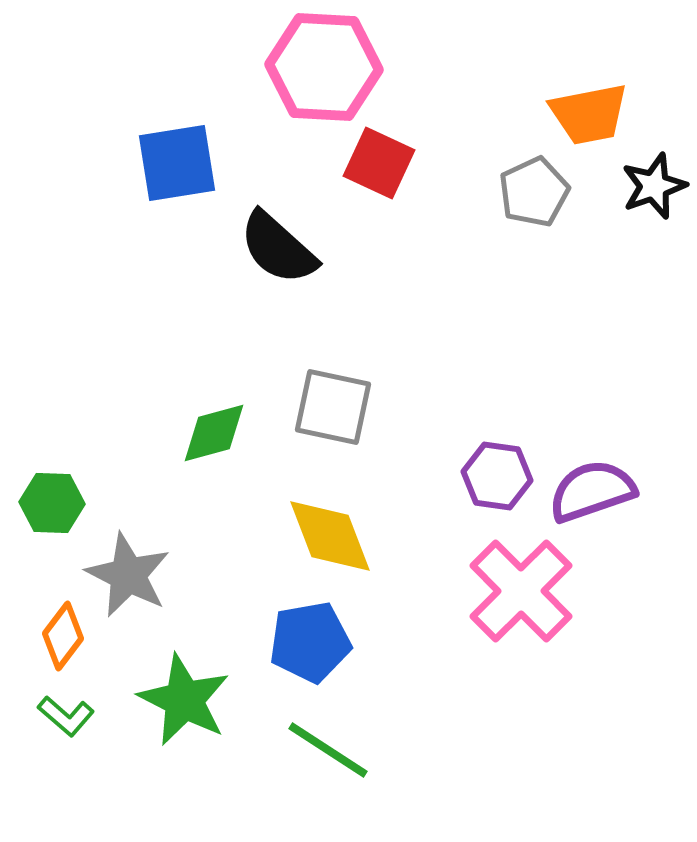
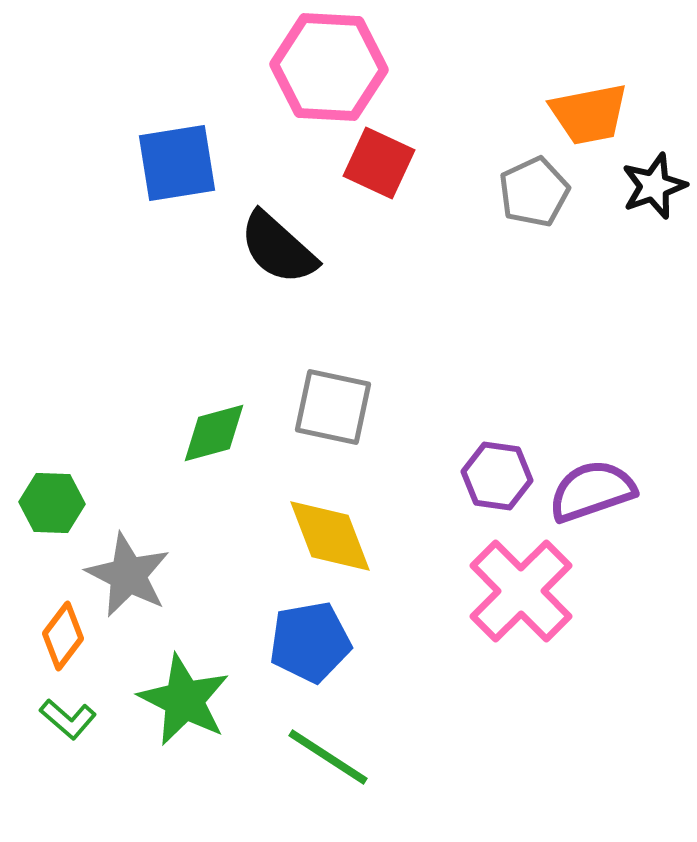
pink hexagon: moved 5 px right
green L-shape: moved 2 px right, 3 px down
green line: moved 7 px down
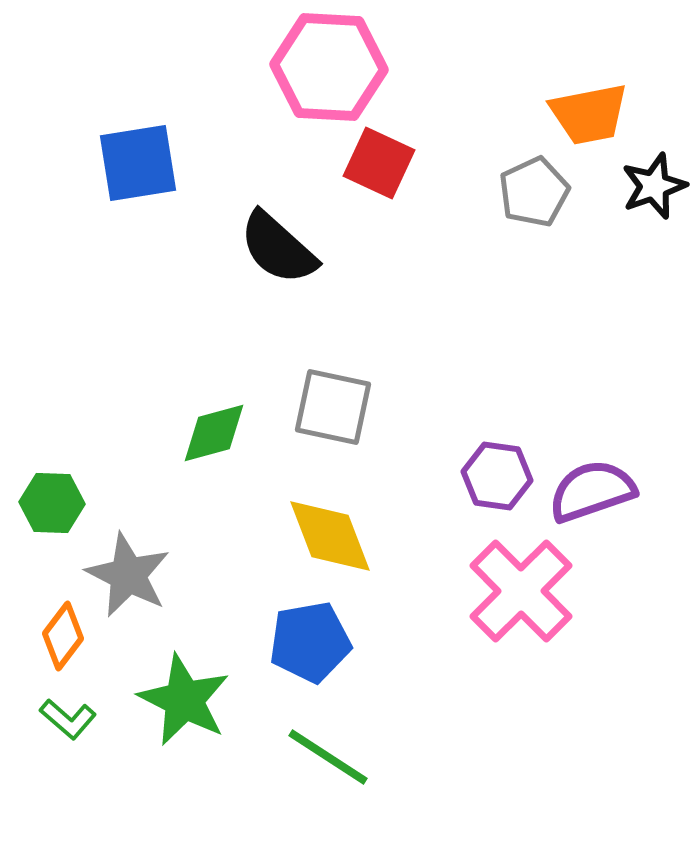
blue square: moved 39 px left
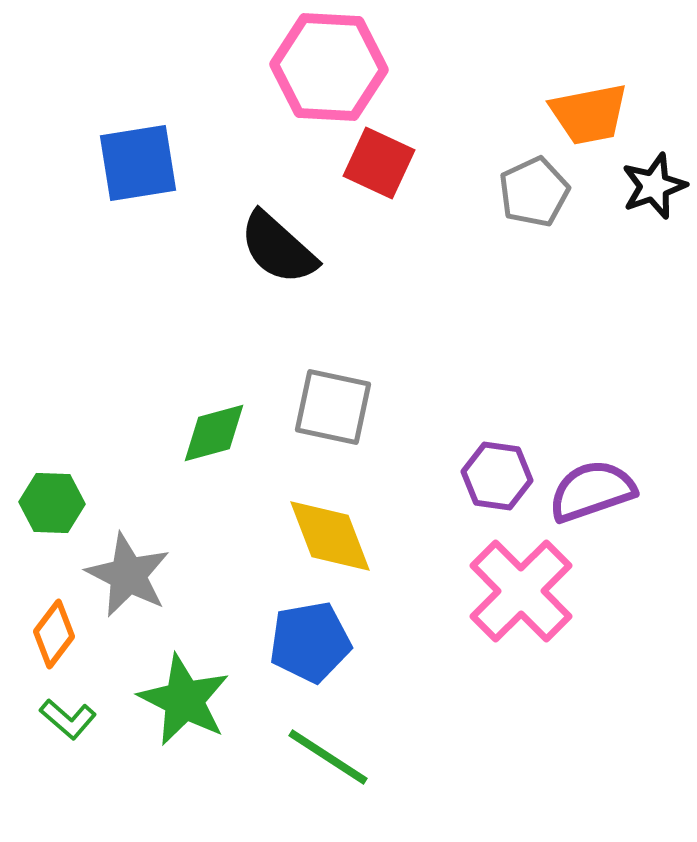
orange diamond: moved 9 px left, 2 px up
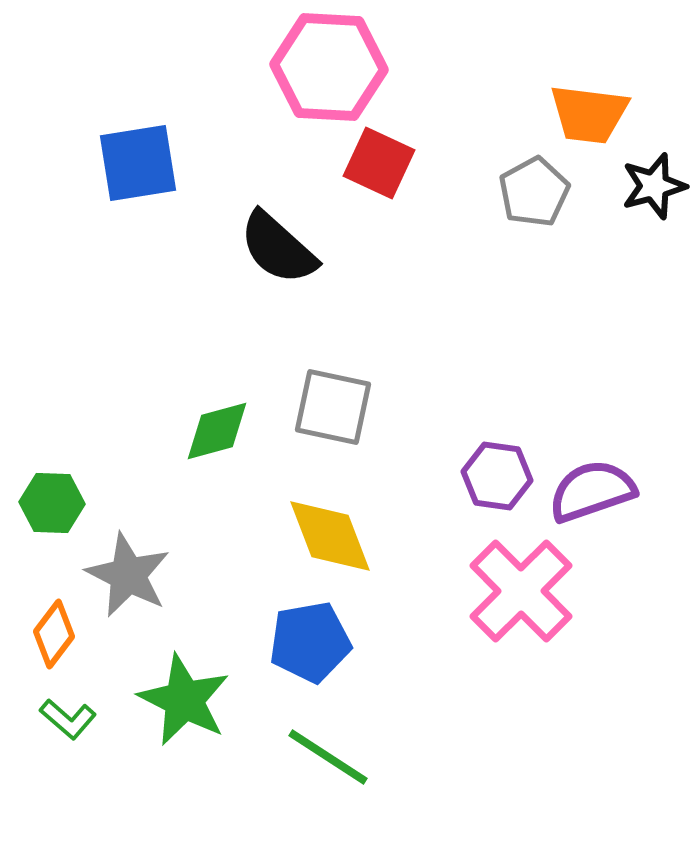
orange trapezoid: rotated 18 degrees clockwise
black star: rotated 4 degrees clockwise
gray pentagon: rotated 4 degrees counterclockwise
green diamond: moved 3 px right, 2 px up
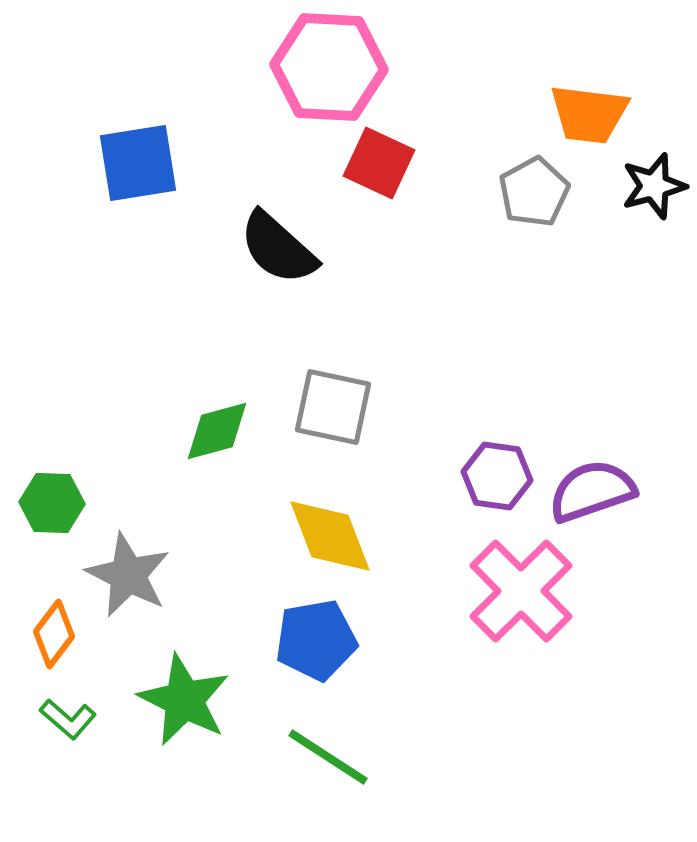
blue pentagon: moved 6 px right, 2 px up
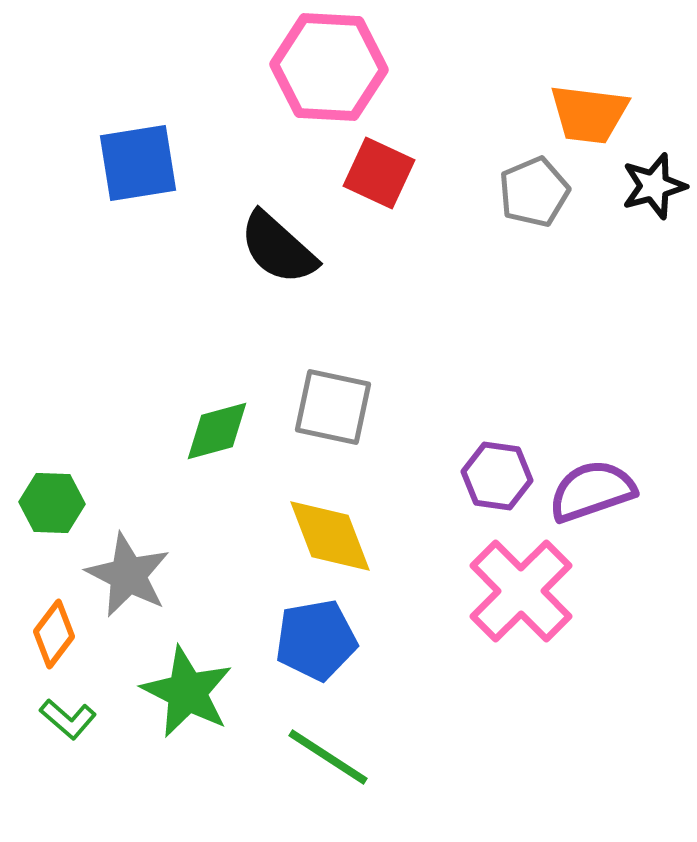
red square: moved 10 px down
gray pentagon: rotated 6 degrees clockwise
green star: moved 3 px right, 8 px up
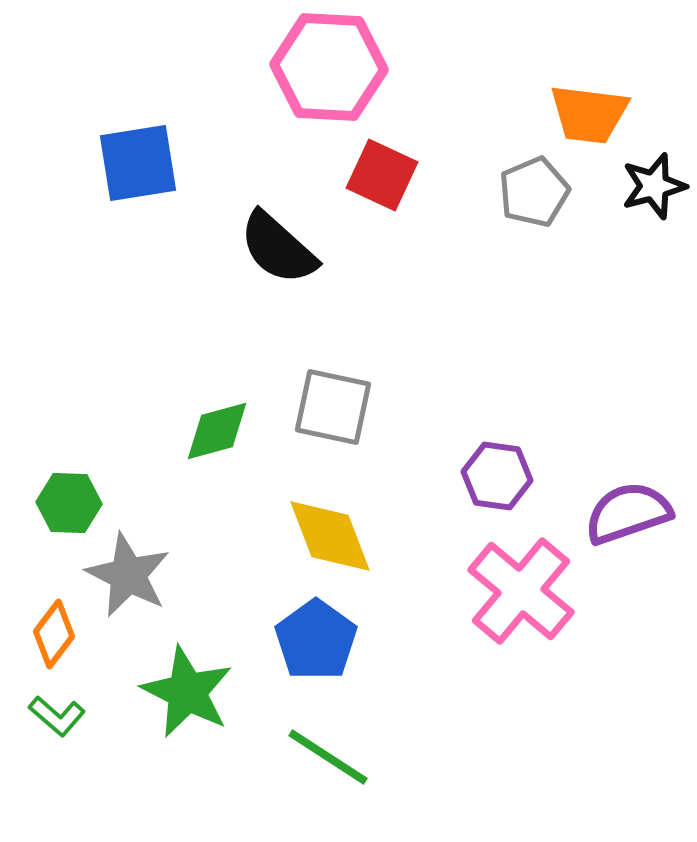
red square: moved 3 px right, 2 px down
purple semicircle: moved 36 px right, 22 px down
green hexagon: moved 17 px right
pink cross: rotated 5 degrees counterclockwise
blue pentagon: rotated 26 degrees counterclockwise
green L-shape: moved 11 px left, 3 px up
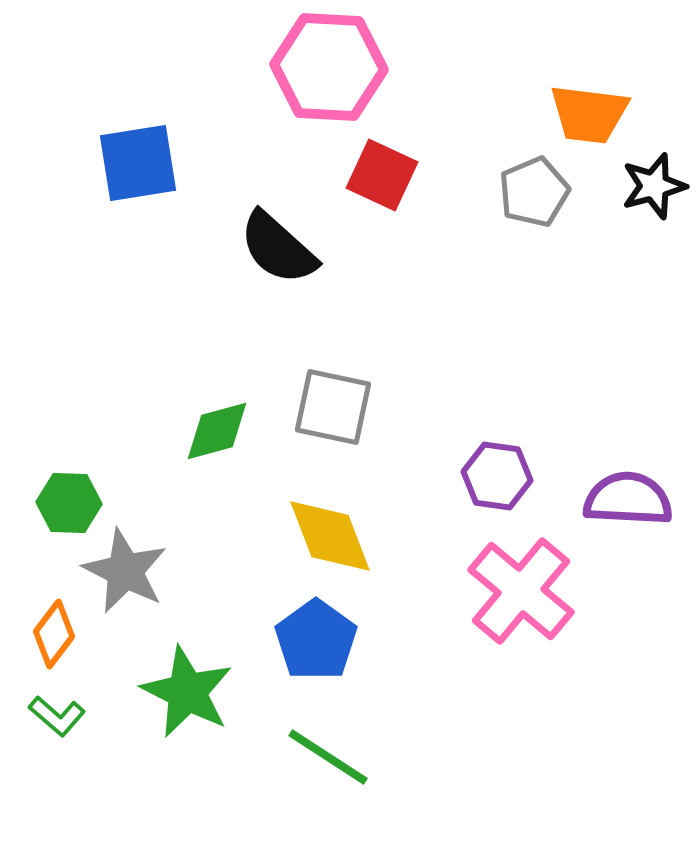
purple semicircle: moved 14 px up; rotated 22 degrees clockwise
gray star: moved 3 px left, 4 px up
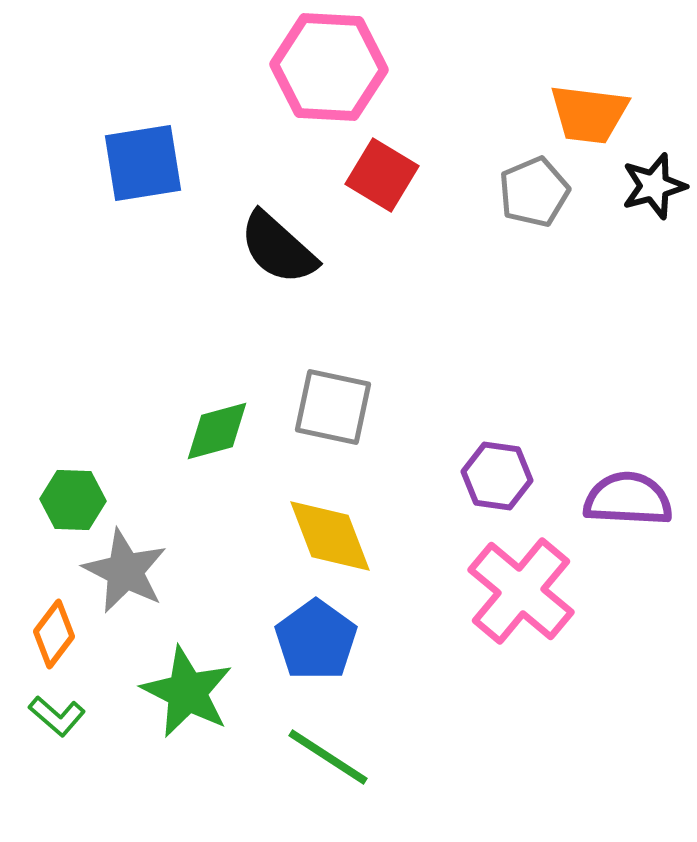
blue square: moved 5 px right
red square: rotated 6 degrees clockwise
green hexagon: moved 4 px right, 3 px up
